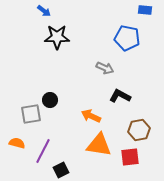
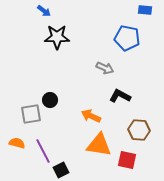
brown hexagon: rotated 15 degrees clockwise
purple line: rotated 55 degrees counterclockwise
red square: moved 3 px left, 3 px down; rotated 18 degrees clockwise
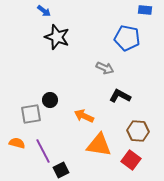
black star: rotated 20 degrees clockwise
orange arrow: moved 7 px left
brown hexagon: moved 1 px left, 1 px down
red square: moved 4 px right; rotated 24 degrees clockwise
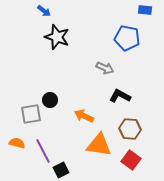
brown hexagon: moved 8 px left, 2 px up
